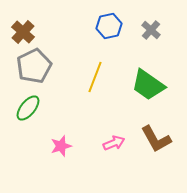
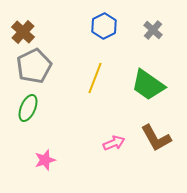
blue hexagon: moved 5 px left; rotated 15 degrees counterclockwise
gray cross: moved 2 px right
yellow line: moved 1 px down
green ellipse: rotated 16 degrees counterclockwise
brown L-shape: moved 1 px up
pink star: moved 16 px left, 14 px down
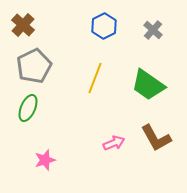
brown cross: moved 7 px up
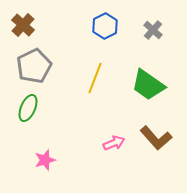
blue hexagon: moved 1 px right
brown L-shape: rotated 12 degrees counterclockwise
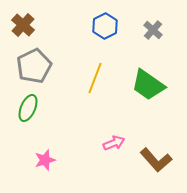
brown L-shape: moved 22 px down
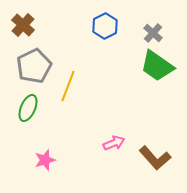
gray cross: moved 3 px down
yellow line: moved 27 px left, 8 px down
green trapezoid: moved 9 px right, 19 px up
brown L-shape: moved 1 px left, 2 px up
